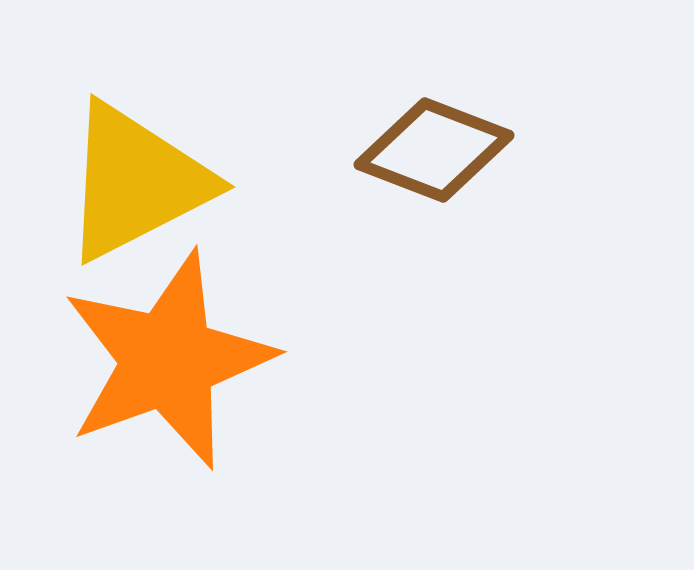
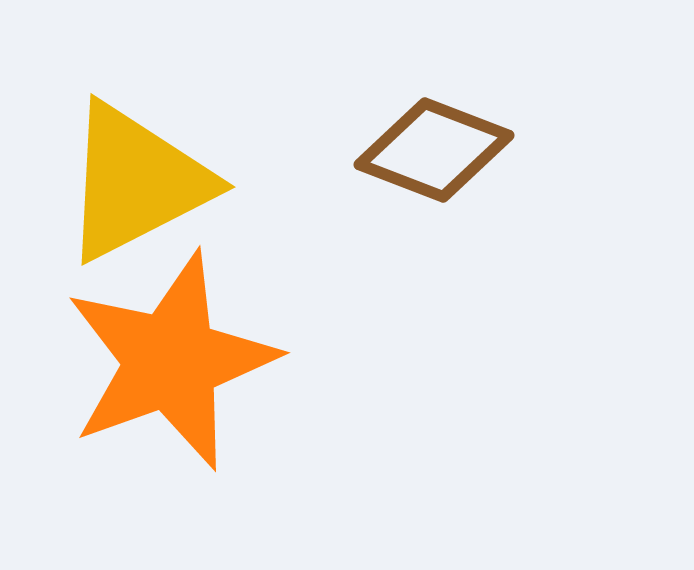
orange star: moved 3 px right, 1 px down
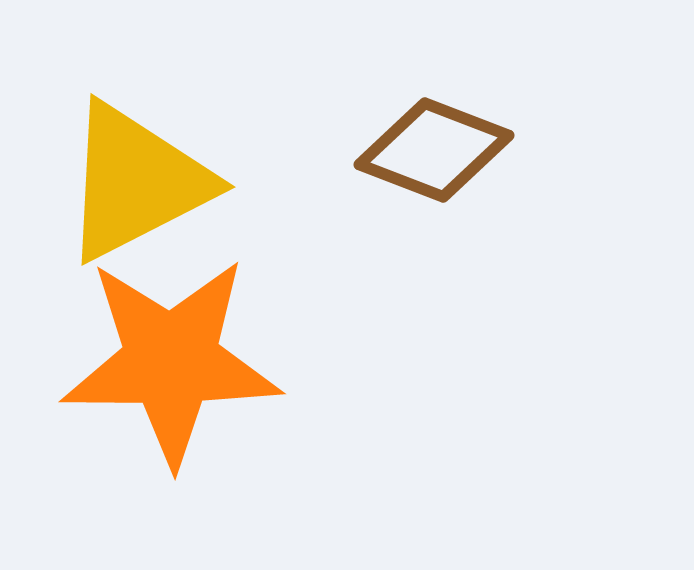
orange star: rotated 20 degrees clockwise
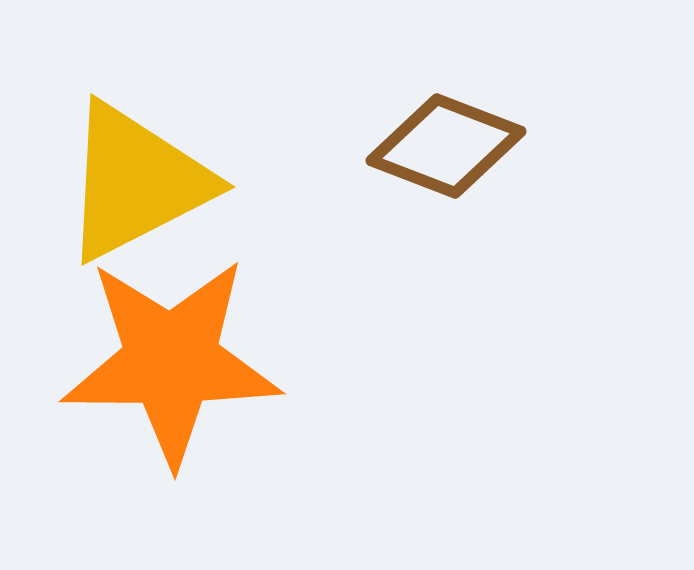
brown diamond: moved 12 px right, 4 px up
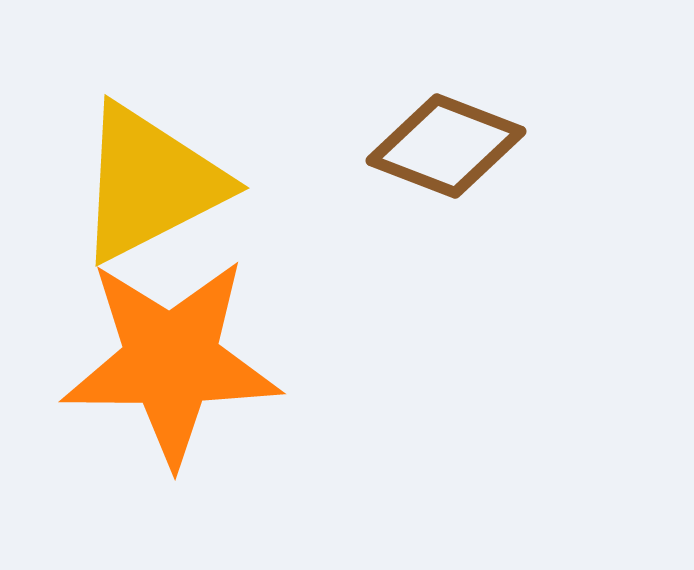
yellow triangle: moved 14 px right, 1 px down
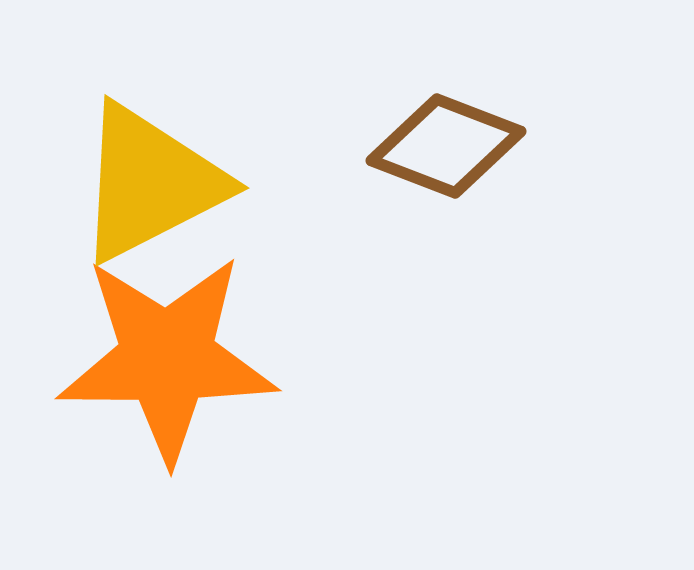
orange star: moved 4 px left, 3 px up
